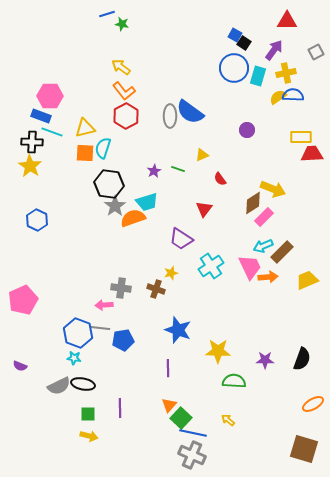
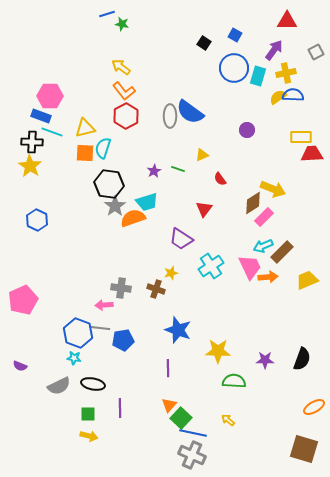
black square at (244, 43): moved 40 px left
black ellipse at (83, 384): moved 10 px right
orange ellipse at (313, 404): moved 1 px right, 3 px down
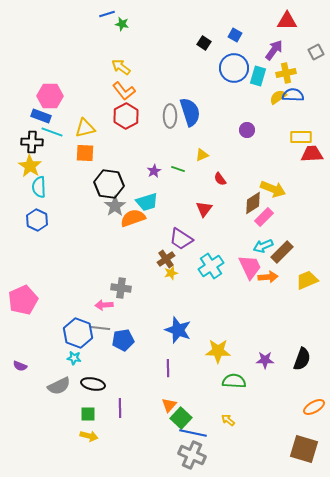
blue semicircle at (190, 112): rotated 144 degrees counterclockwise
cyan semicircle at (103, 148): moved 64 px left, 39 px down; rotated 20 degrees counterclockwise
brown cross at (156, 289): moved 10 px right, 30 px up; rotated 36 degrees clockwise
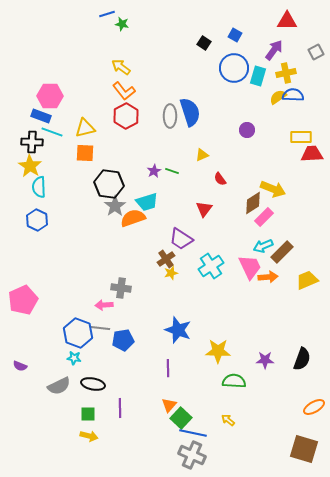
green line at (178, 169): moved 6 px left, 2 px down
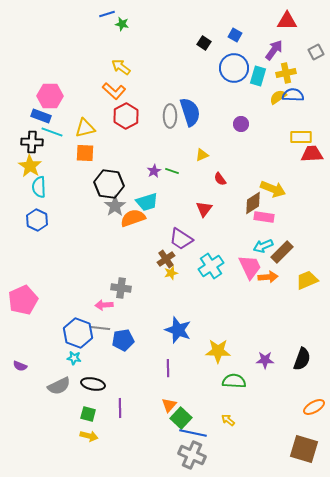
orange L-shape at (124, 91): moved 10 px left; rotated 10 degrees counterclockwise
purple circle at (247, 130): moved 6 px left, 6 px up
pink rectangle at (264, 217): rotated 54 degrees clockwise
green square at (88, 414): rotated 14 degrees clockwise
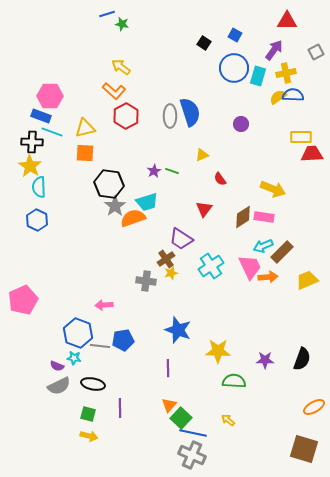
brown diamond at (253, 203): moved 10 px left, 14 px down
gray cross at (121, 288): moved 25 px right, 7 px up
gray line at (100, 328): moved 18 px down
purple semicircle at (20, 366): moved 37 px right
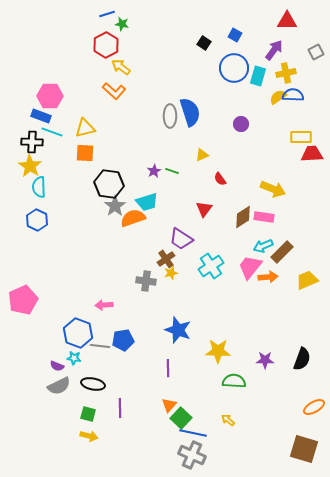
red hexagon at (126, 116): moved 20 px left, 71 px up
pink trapezoid at (250, 267): rotated 116 degrees counterclockwise
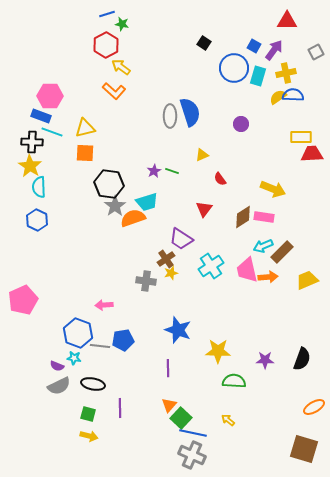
blue square at (235, 35): moved 19 px right, 11 px down
pink trapezoid at (250, 267): moved 3 px left, 3 px down; rotated 52 degrees counterclockwise
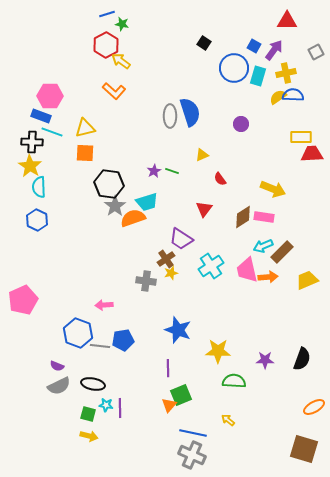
yellow arrow at (121, 67): moved 6 px up
cyan star at (74, 358): moved 32 px right, 47 px down
green square at (181, 418): moved 23 px up; rotated 25 degrees clockwise
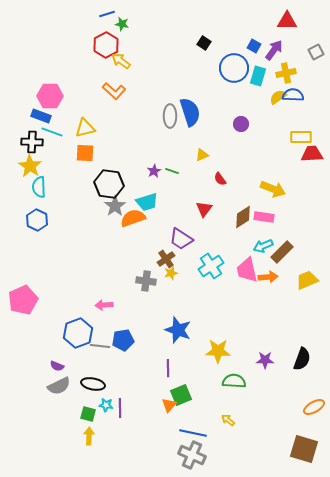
blue hexagon at (78, 333): rotated 20 degrees clockwise
yellow arrow at (89, 436): rotated 102 degrees counterclockwise
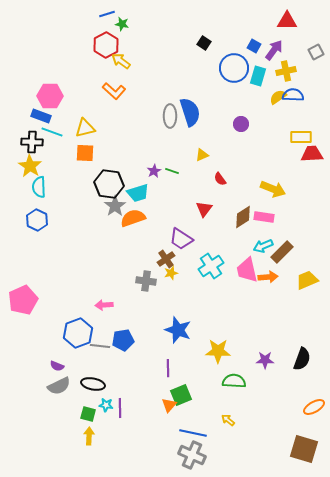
yellow cross at (286, 73): moved 2 px up
cyan trapezoid at (147, 202): moved 9 px left, 9 px up
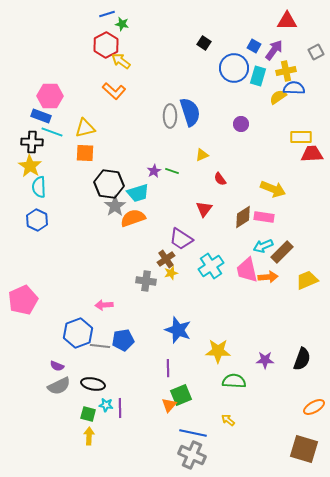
blue semicircle at (293, 95): moved 1 px right, 7 px up
